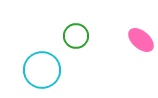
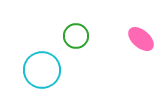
pink ellipse: moved 1 px up
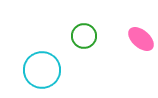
green circle: moved 8 px right
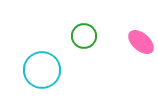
pink ellipse: moved 3 px down
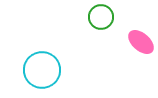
green circle: moved 17 px right, 19 px up
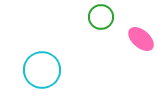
pink ellipse: moved 3 px up
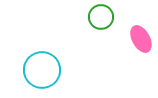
pink ellipse: rotated 20 degrees clockwise
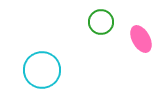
green circle: moved 5 px down
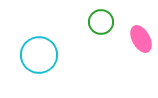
cyan circle: moved 3 px left, 15 px up
